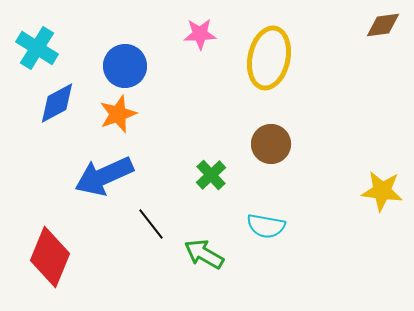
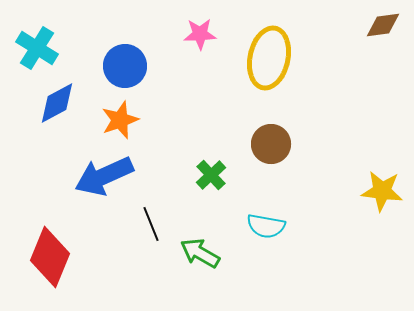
orange star: moved 2 px right, 6 px down
black line: rotated 16 degrees clockwise
green arrow: moved 4 px left, 1 px up
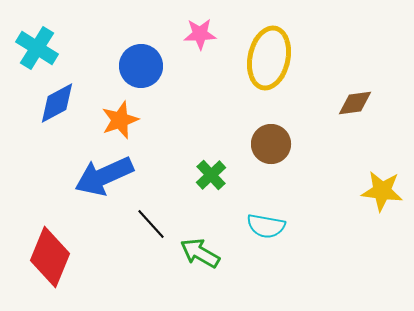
brown diamond: moved 28 px left, 78 px down
blue circle: moved 16 px right
black line: rotated 20 degrees counterclockwise
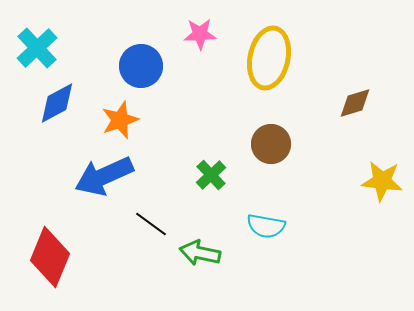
cyan cross: rotated 15 degrees clockwise
brown diamond: rotated 9 degrees counterclockwise
yellow star: moved 10 px up
black line: rotated 12 degrees counterclockwise
green arrow: rotated 18 degrees counterclockwise
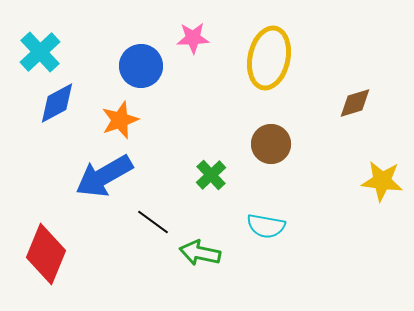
pink star: moved 7 px left, 4 px down
cyan cross: moved 3 px right, 4 px down
blue arrow: rotated 6 degrees counterclockwise
black line: moved 2 px right, 2 px up
red diamond: moved 4 px left, 3 px up
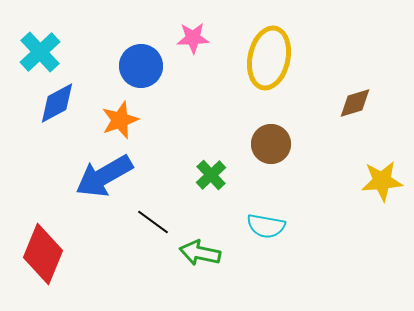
yellow star: rotated 12 degrees counterclockwise
red diamond: moved 3 px left
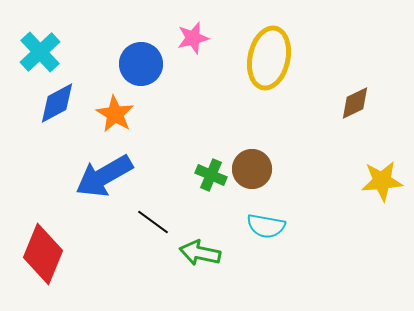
pink star: rotated 12 degrees counterclockwise
blue circle: moved 2 px up
brown diamond: rotated 9 degrees counterclockwise
orange star: moved 5 px left, 6 px up; rotated 21 degrees counterclockwise
brown circle: moved 19 px left, 25 px down
green cross: rotated 24 degrees counterclockwise
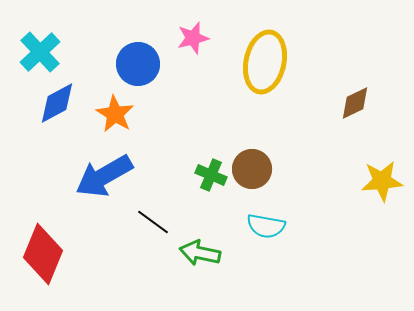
yellow ellipse: moved 4 px left, 4 px down
blue circle: moved 3 px left
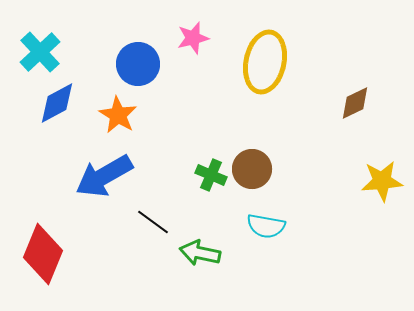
orange star: moved 3 px right, 1 px down
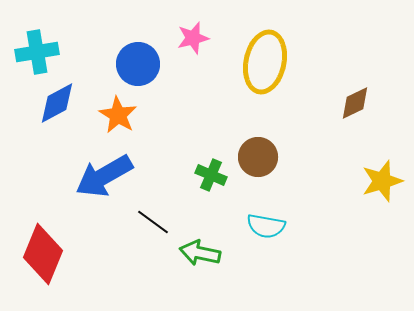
cyan cross: moved 3 px left; rotated 33 degrees clockwise
brown circle: moved 6 px right, 12 px up
yellow star: rotated 12 degrees counterclockwise
